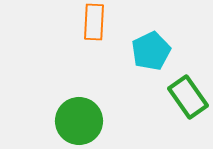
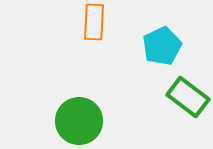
cyan pentagon: moved 11 px right, 5 px up
green rectangle: rotated 18 degrees counterclockwise
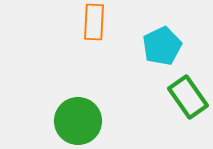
green rectangle: rotated 18 degrees clockwise
green circle: moved 1 px left
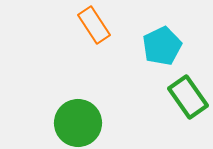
orange rectangle: moved 3 px down; rotated 36 degrees counterclockwise
green circle: moved 2 px down
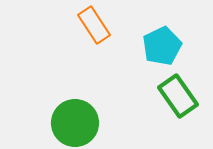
green rectangle: moved 10 px left, 1 px up
green circle: moved 3 px left
